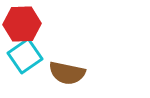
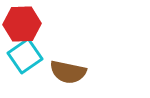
brown semicircle: moved 1 px right, 1 px up
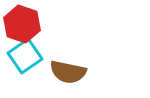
red hexagon: rotated 21 degrees clockwise
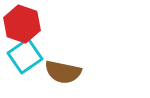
brown semicircle: moved 5 px left
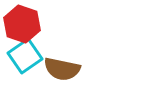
brown semicircle: moved 1 px left, 3 px up
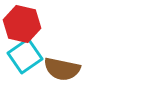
red hexagon: rotated 6 degrees counterclockwise
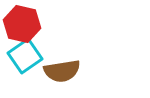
brown semicircle: moved 2 px down; rotated 21 degrees counterclockwise
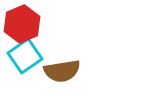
red hexagon: rotated 24 degrees clockwise
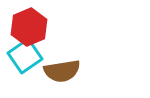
red hexagon: moved 7 px right, 3 px down
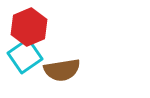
brown semicircle: moved 1 px up
